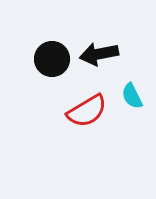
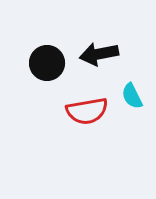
black circle: moved 5 px left, 4 px down
red semicircle: rotated 21 degrees clockwise
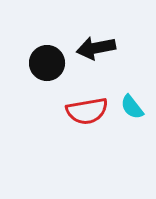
black arrow: moved 3 px left, 6 px up
cyan semicircle: moved 11 px down; rotated 12 degrees counterclockwise
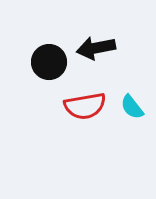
black circle: moved 2 px right, 1 px up
red semicircle: moved 2 px left, 5 px up
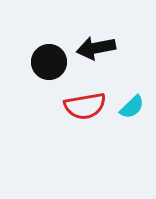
cyan semicircle: rotated 96 degrees counterclockwise
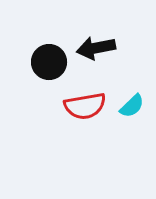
cyan semicircle: moved 1 px up
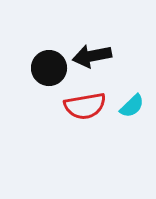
black arrow: moved 4 px left, 8 px down
black circle: moved 6 px down
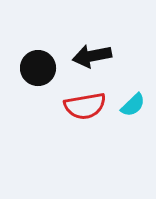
black circle: moved 11 px left
cyan semicircle: moved 1 px right, 1 px up
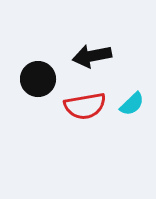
black circle: moved 11 px down
cyan semicircle: moved 1 px left, 1 px up
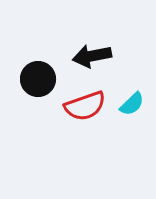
red semicircle: rotated 9 degrees counterclockwise
